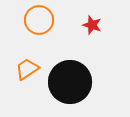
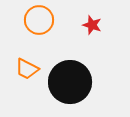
orange trapezoid: rotated 120 degrees counterclockwise
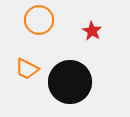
red star: moved 6 px down; rotated 12 degrees clockwise
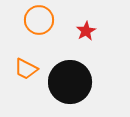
red star: moved 6 px left; rotated 12 degrees clockwise
orange trapezoid: moved 1 px left
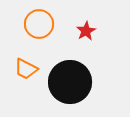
orange circle: moved 4 px down
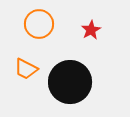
red star: moved 5 px right, 1 px up
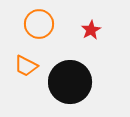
orange trapezoid: moved 3 px up
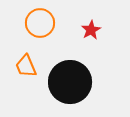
orange circle: moved 1 px right, 1 px up
orange trapezoid: rotated 40 degrees clockwise
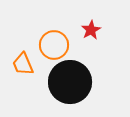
orange circle: moved 14 px right, 22 px down
orange trapezoid: moved 3 px left, 2 px up
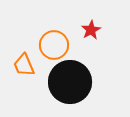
orange trapezoid: moved 1 px right, 1 px down
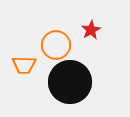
orange circle: moved 2 px right
orange trapezoid: rotated 65 degrees counterclockwise
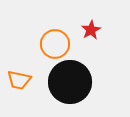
orange circle: moved 1 px left, 1 px up
orange trapezoid: moved 5 px left, 15 px down; rotated 10 degrees clockwise
